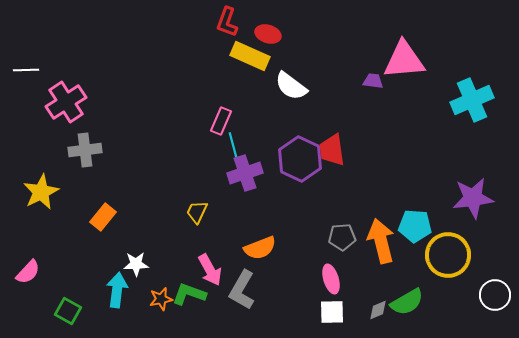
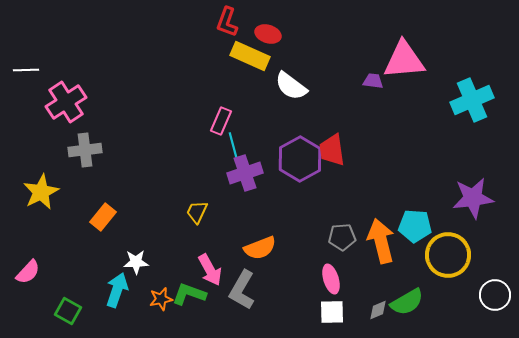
purple hexagon: rotated 6 degrees clockwise
white star: moved 2 px up
cyan arrow: rotated 12 degrees clockwise
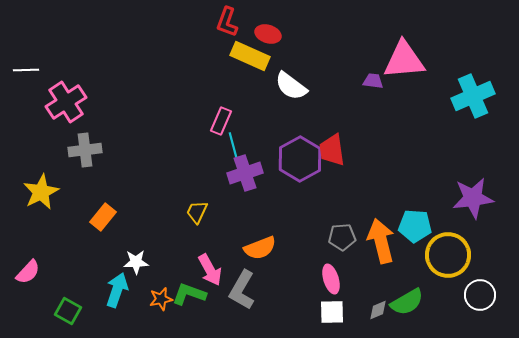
cyan cross: moved 1 px right, 4 px up
white circle: moved 15 px left
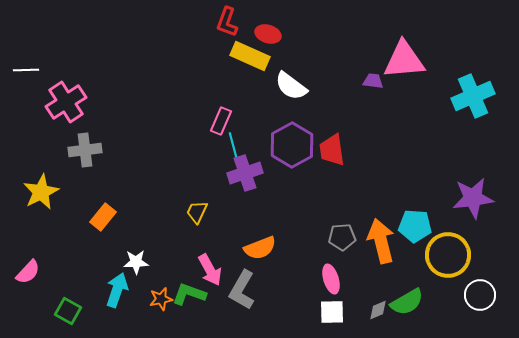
purple hexagon: moved 8 px left, 14 px up
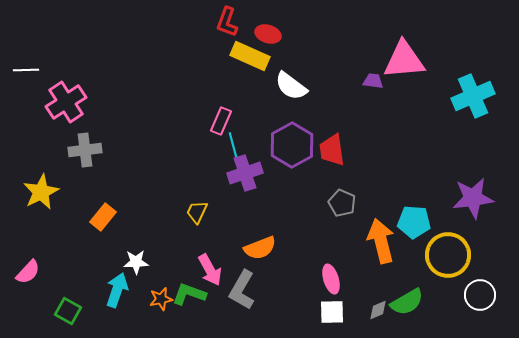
cyan pentagon: moved 1 px left, 4 px up
gray pentagon: moved 34 px up; rotated 28 degrees clockwise
